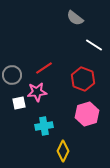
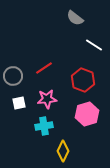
gray circle: moved 1 px right, 1 px down
red hexagon: moved 1 px down
pink star: moved 10 px right, 7 px down
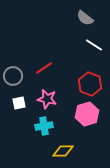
gray semicircle: moved 10 px right
red hexagon: moved 7 px right, 4 px down
pink star: rotated 18 degrees clockwise
yellow diamond: rotated 65 degrees clockwise
